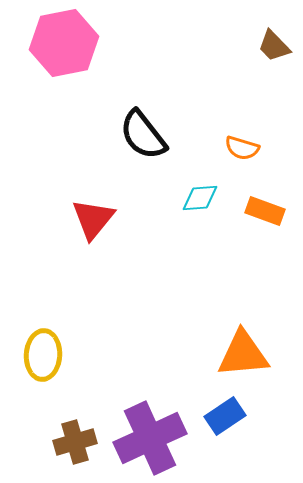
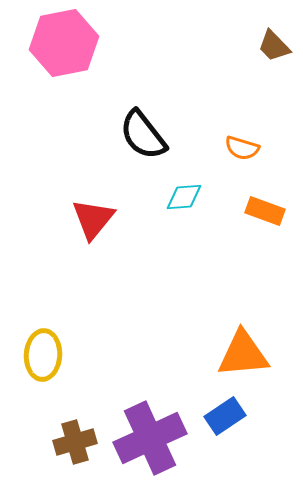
cyan diamond: moved 16 px left, 1 px up
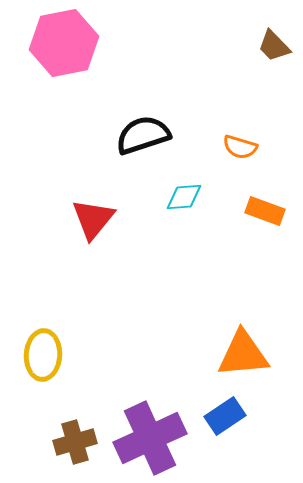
black semicircle: rotated 110 degrees clockwise
orange semicircle: moved 2 px left, 1 px up
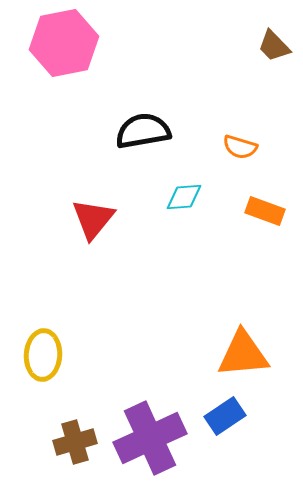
black semicircle: moved 4 px up; rotated 8 degrees clockwise
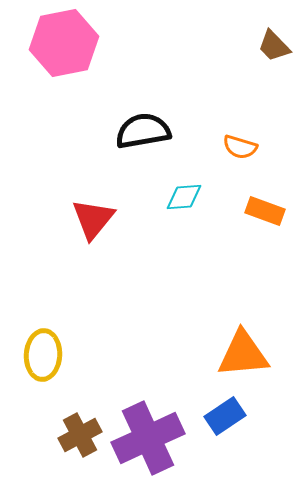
purple cross: moved 2 px left
brown cross: moved 5 px right, 7 px up; rotated 12 degrees counterclockwise
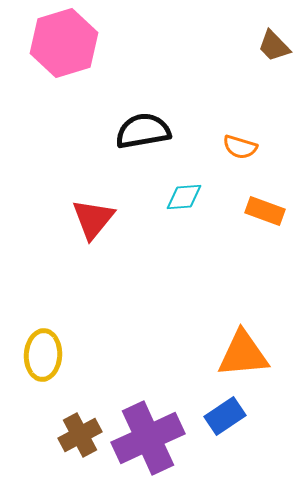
pink hexagon: rotated 6 degrees counterclockwise
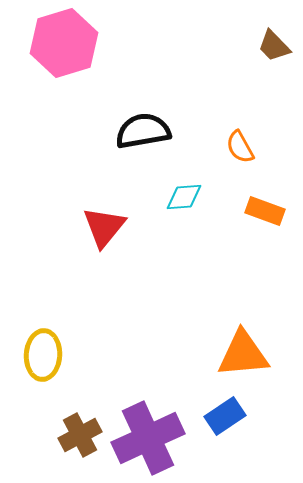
orange semicircle: rotated 44 degrees clockwise
red triangle: moved 11 px right, 8 px down
